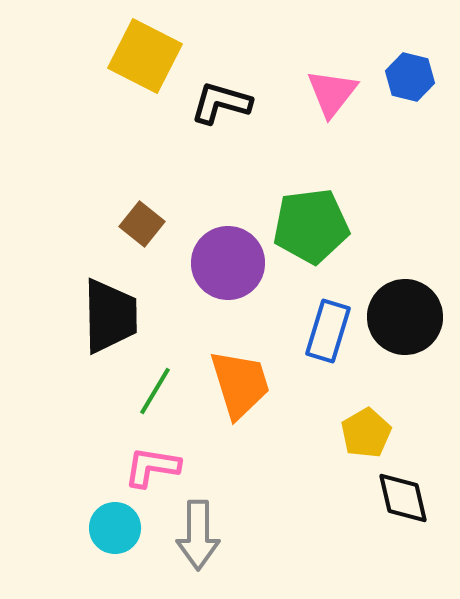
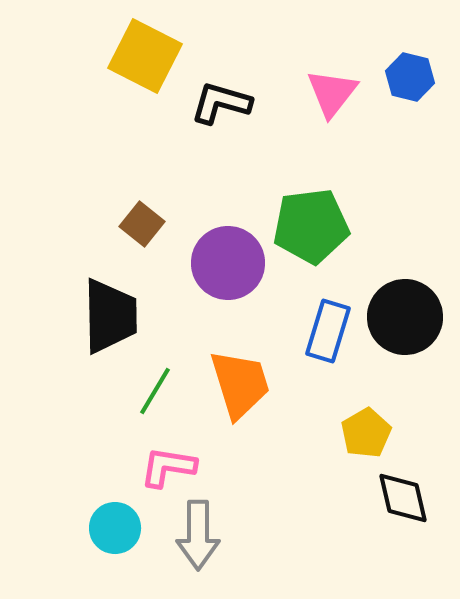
pink L-shape: moved 16 px right
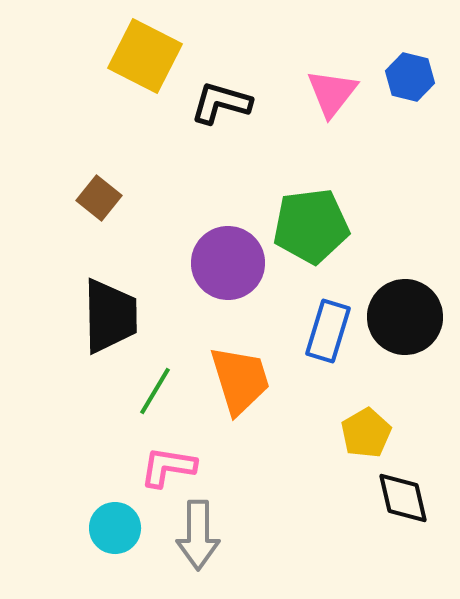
brown square: moved 43 px left, 26 px up
orange trapezoid: moved 4 px up
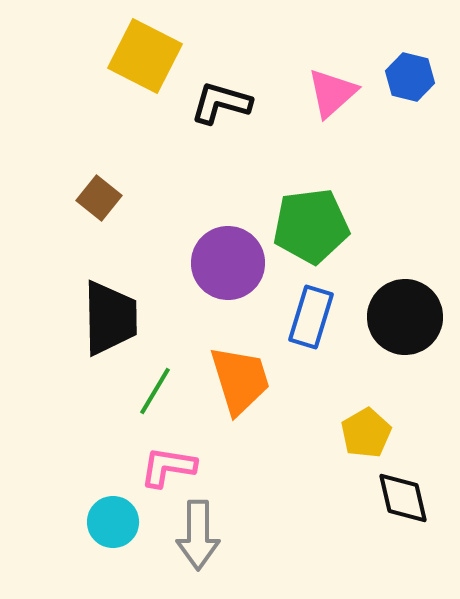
pink triangle: rotated 10 degrees clockwise
black trapezoid: moved 2 px down
blue rectangle: moved 17 px left, 14 px up
cyan circle: moved 2 px left, 6 px up
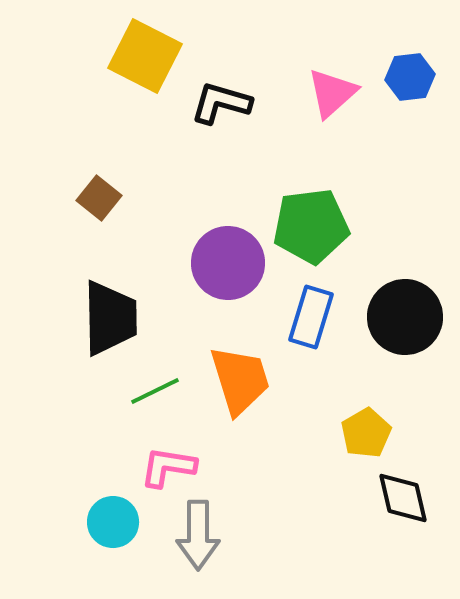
blue hexagon: rotated 21 degrees counterclockwise
green line: rotated 33 degrees clockwise
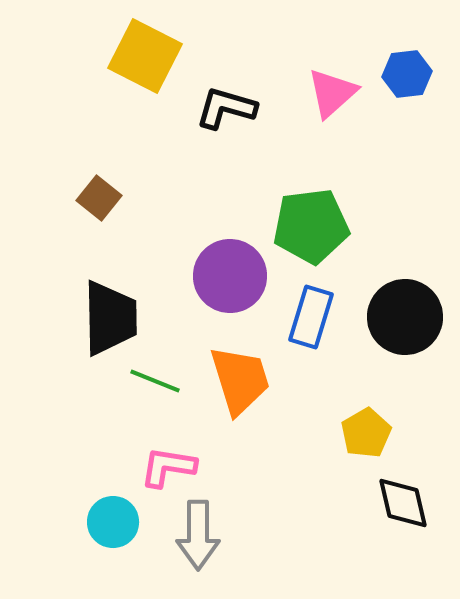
blue hexagon: moved 3 px left, 3 px up
black L-shape: moved 5 px right, 5 px down
purple circle: moved 2 px right, 13 px down
green line: moved 10 px up; rotated 48 degrees clockwise
black diamond: moved 5 px down
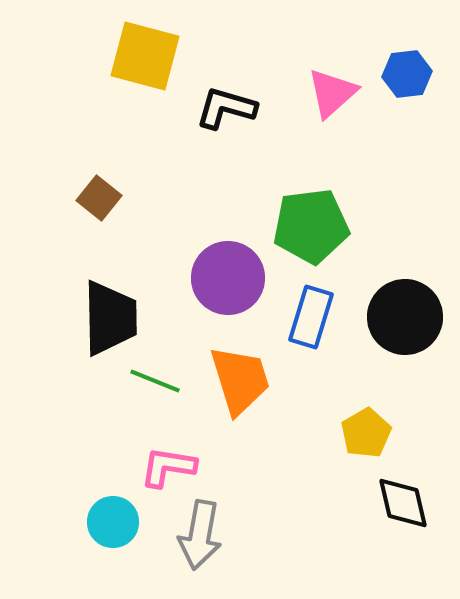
yellow square: rotated 12 degrees counterclockwise
purple circle: moved 2 px left, 2 px down
gray arrow: moved 2 px right; rotated 10 degrees clockwise
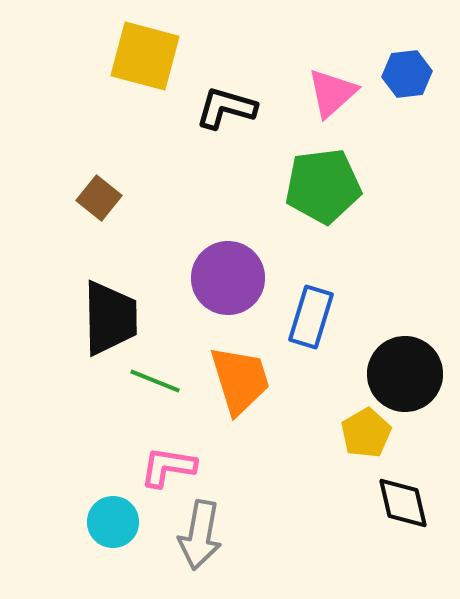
green pentagon: moved 12 px right, 40 px up
black circle: moved 57 px down
